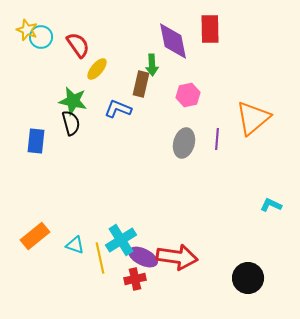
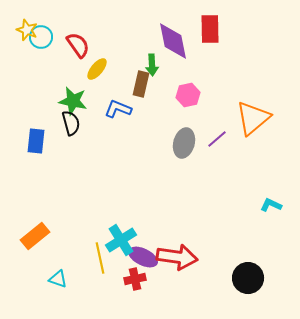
purple line: rotated 45 degrees clockwise
cyan triangle: moved 17 px left, 34 px down
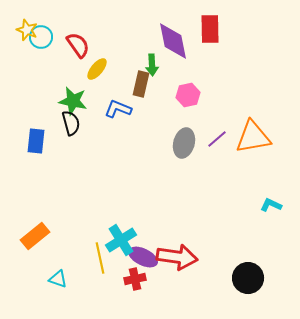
orange triangle: moved 19 px down; rotated 30 degrees clockwise
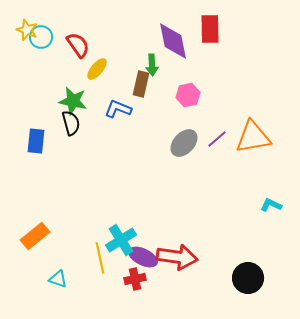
gray ellipse: rotated 28 degrees clockwise
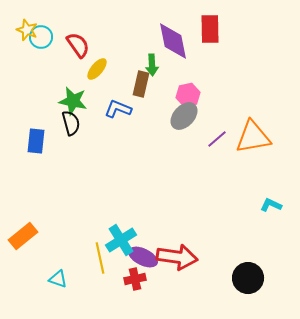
gray ellipse: moved 27 px up
orange rectangle: moved 12 px left
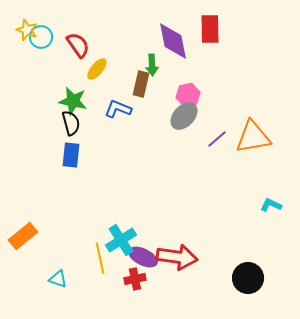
blue rectangle: moved 35 px right, 14 px down
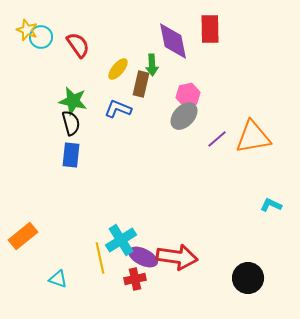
yellow ellipse: moved 21 px right
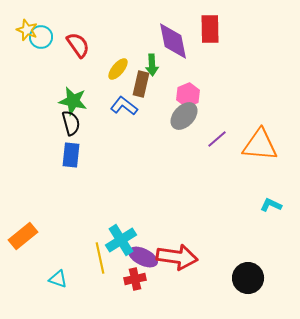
pink hexagon: rotated 10 degrees counterclockwise
blue L-shape: moved 6 px right, 3 px up; rotated 16 degrees clockwise
orange triangle: moved 7 px right, 8 px down; rotated 15 degrees clockwise
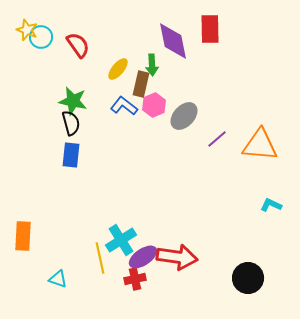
pink hexagon: moved 34 px left, 10 px down
orange rectangle: rotated 48 degrees counterclockwise
purple ellipse: rotated 60 degrees counterclockwise
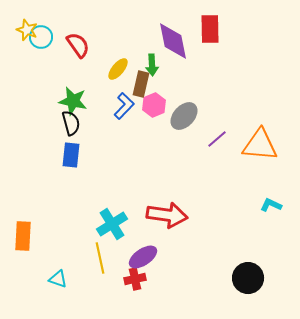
blue L-shape: rotated 96 degrees clockwise
cyan cross: moved 9 px left, 16 px up
red arrow: moved 10 px left, 42 px up
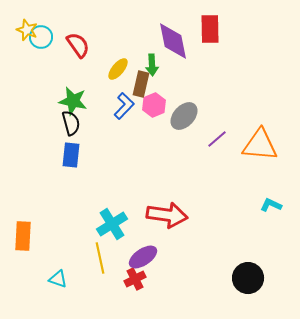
red cross: rotated 15 degrees counterclockwise
